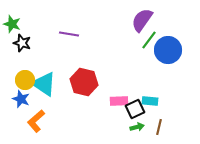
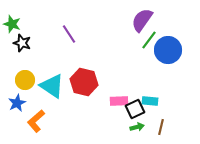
purple line: rotated 48 degrees clockwise
cyan triangle: moved 8 px right, 2 px down
blue star: moved 4 px left, 4 px down; rotated 24 degrees clockwise
brown line: moved 2 px right
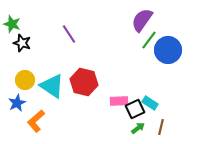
cyan rectangle: moved 2 px down; rotated 28 degrees clockwise
green arrow: moved 1 px right, 1 px down; rotated 24 degrees counterclockwise
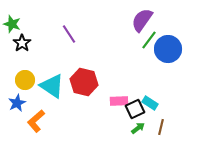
black star: rotated 18 degrees clockwise
blue circle: moved 1 px up
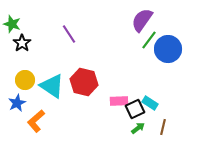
brown line: moved 2 px right
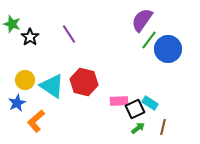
black star: moved 8 px right, 6 px up
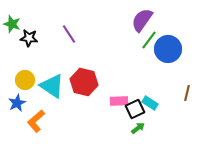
black star: moved 1 px left, 1 px down; rotated 30 degrees counterclockwise
brown line: moved 24 px right, 34 px up
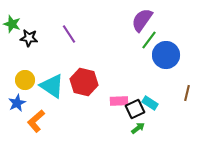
blue circle: moved 2 px left, 6 px down
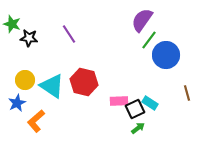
brown line: rotated 28 degrees counterclockwise
